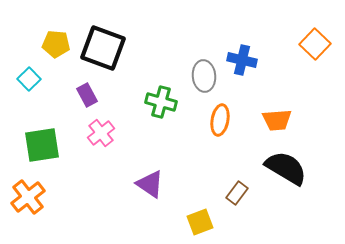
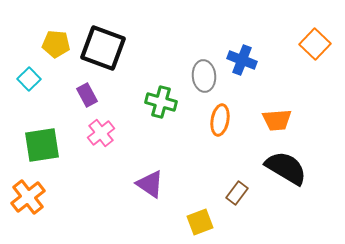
blue cross: rotated 8 degrees clockwise
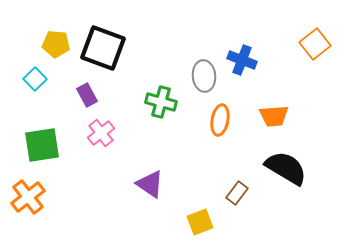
orange square: rotated 8 degrees clockwise
cyan square: moved 6 px right
orange trapezoid: moved 3 px left, 4 px up
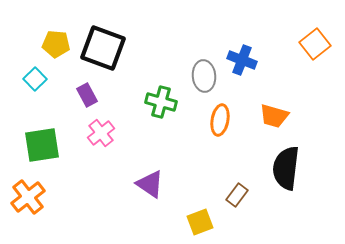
orange trapezoid: rotated 20 degrees clockwise
black semicircle: rotated 114 degrees counterclockwise
brown rectangle: moved 2 px down
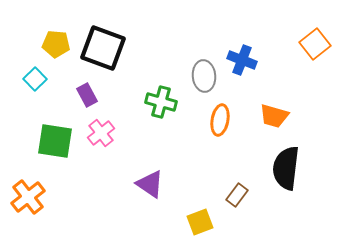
green square: moved 13 px right, 4 px up; rotated 18 degrees clockwise
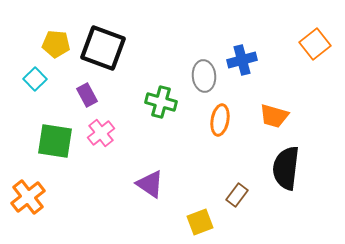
blue cross: rotated 36 degrees counterclockwise
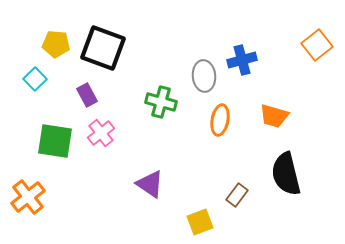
orange square: moved 2 px right, 1 px down
black semicircle: moved 6 px down; rotated 21 degrees counterclockwise
